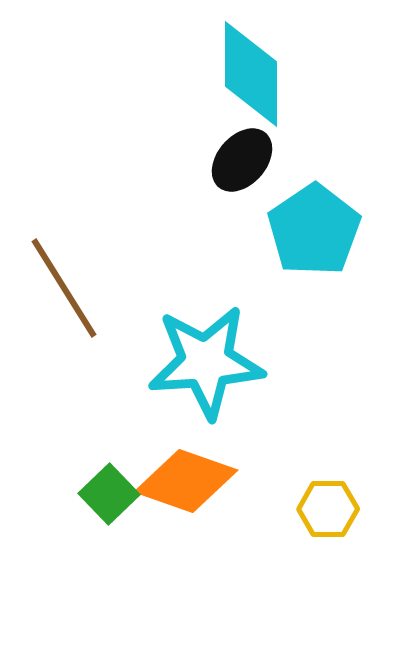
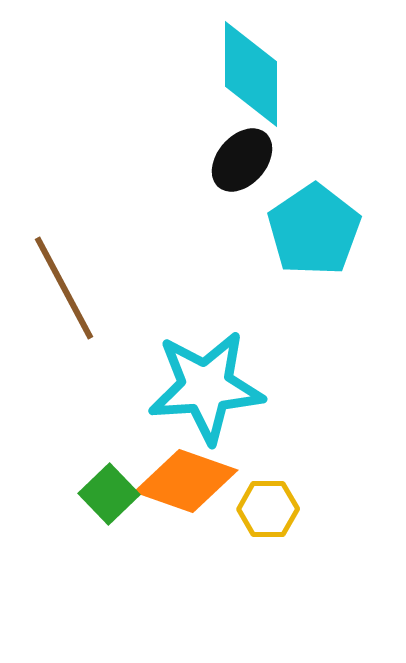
brown line: rotated 4 degrees clockwise
cyan star: moved 25 px down
yellow hexagon: moved 60 px left
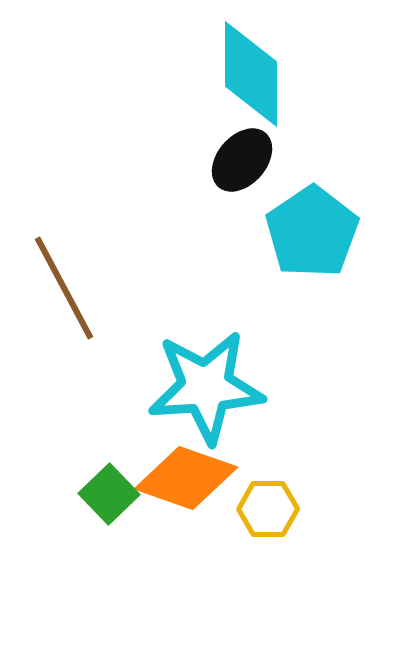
cyan pentagon: moved 2 px left, 2 px down
orange diamond: moved 3 px up
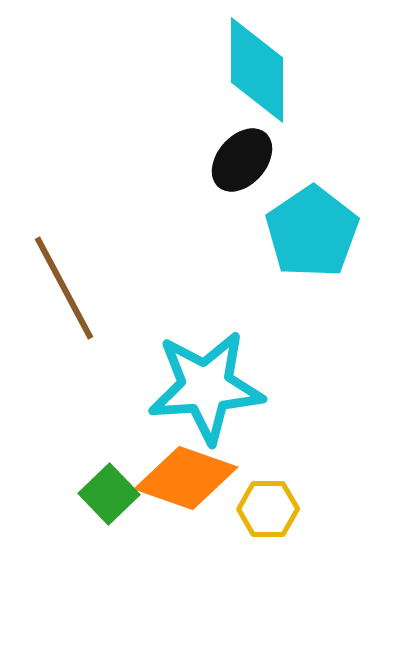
cyan diamond: moved 6 px right, 4 px up
